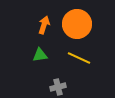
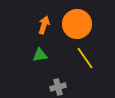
yellow line: moved 6 px right; rotated 30 degrees clockwise
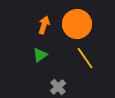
green triangle: rotated 28 degrees counterclockwise
gray cross: rotated 28 degrees counterclockwise
